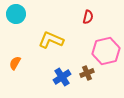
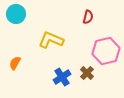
brown cross: rotated 24 degrees counterclockwise
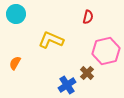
blue cross: moved 5 px right, 8 px down
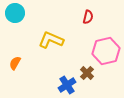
cyan circle: moved 1 px left, 1 px up
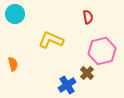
cyan circle: moved 1 px down
red semicircle: rotated 24 degrees counterclockwise
pink hexagon: moved 4 px left
orange semicircle: moved 2 px left, 1 px down; rotated 136 degrees clockwise
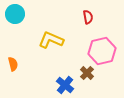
blue cross: moved 2 px left; rotated 18 degrees counterclockwise
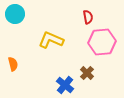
pink hexagon: moved 9 px up; rotated 8 degrees clockwise
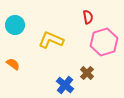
cyan circle: moved 11 px down
pink hexagon: moved 2 px right; rotated 12 degrees counterclockwise
orange semicircle: rotated 40 degrees counterclockwise
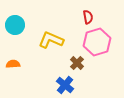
pink hexagon: moved 7 px left
orange semicircle: rotated 40 degrees counterclockwise
brown cross: moved 10 px left, 10 px up
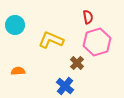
orange semicircle: moved 5 px right, 7 px down
blue cross: moved 1 px down
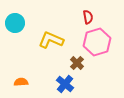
cyan circle: moved 2 px up
orange semicircle: moved 3 px right, 11 px down
blue cross: moved 2 px up
